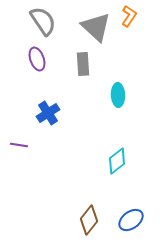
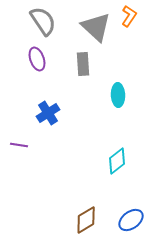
brown diamond: moved 3 px left; rotated 20 degrees clockwise
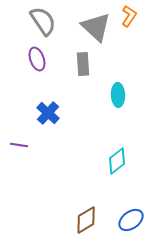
blue cross: rotated 15 degrees counterclockwise
